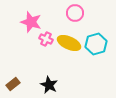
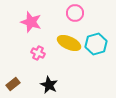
pink cross: moved 8 px left, 14 px down
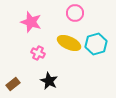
black star: moved 4 px up
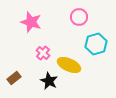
pink circle: moved 4 px right, 4 px down
yellow ellipse: moved 22 px down
pink cross: moved 5 px right; rotated 16 degrees clockwise
brown rectangle: moved 1 px right, 6 px up
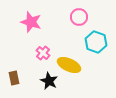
cyan hexagon: moved 2 px up; rotated 25 degrees counterclockwise
brown rectangle: rotated 64 degrees counterclockwise
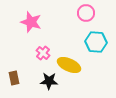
pink circle: moved 7 px right, 4 px up
cyan hexagon: rotated 15 degrees counterclockwise
black star: rotated 24 degrees counterclockwise
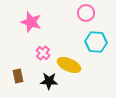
brown rectangle: moved 4 px right, 2 px up
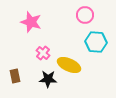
pink circle: moved 1 px left, 2 px down
brown rectangle: moved 3 px left
black star: moved 1 px left, 2 px up
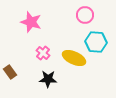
yellow ellipse: moved 5 px right, 7 px up
brown rectangle: moved 5 px left, 4 px up; rotated 24 degrees counterclockwise
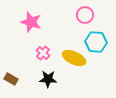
brown rectangle: moved 1 px right, 7 px down; rotated 24 degrees counterclockwise
